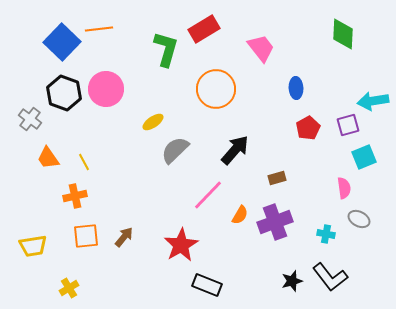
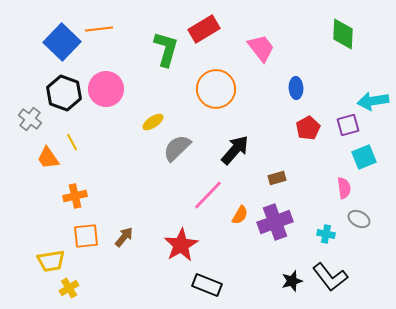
gray semicircle: moved 2 px right, 2 px up
yellow line: moved 12 px left, 20 px up
yellow trapezoid: moved 18 px right, 15 px down
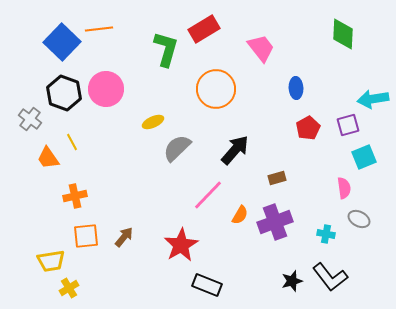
cyan arrow: moved 2 px up
yellow ellipse: rotated 10 degrees clockwise
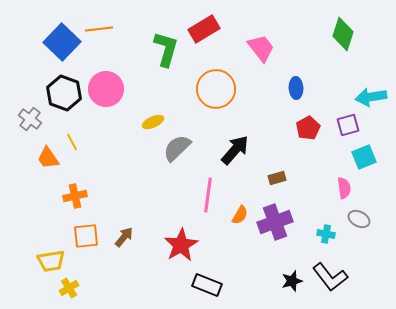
green diamond: rotated 16 degrees clockwise
cyan arrow: moved 2 px left, 2 px up
pink line: rotated 36 degrees counterclockwise
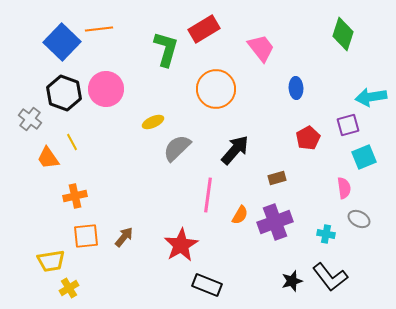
red pentagon: moved 10 px down
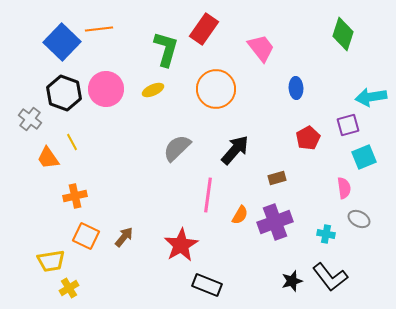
red rectangle: rotated 24 degrees counterclockwise
yellow ellipse: moved 32 px up
orange square: rotated 32 degrees clockwise
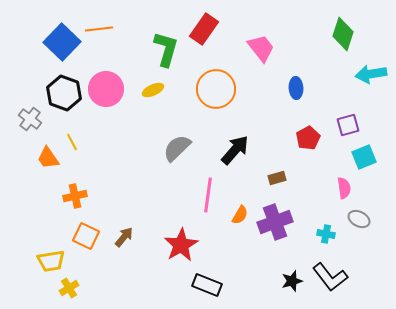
cyan arrow: moved 23 px up
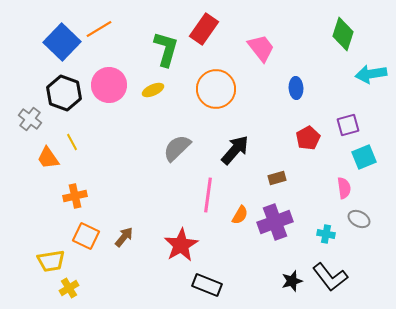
orange line: rotated 24 degrees counterclockwise
pink circle: moved 3 px right, 4 px up
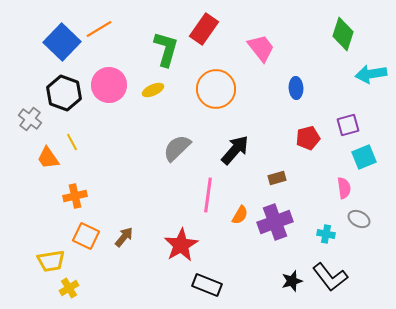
red pentagon: rotated 15 degrees clockwise
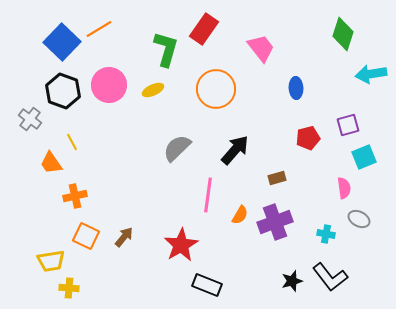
black hexagon: moved 1 px left, 2 px up
orange trapezoid: moved 3 px right, 5 px down
yellow cross: rotated 36 degrees clockwise
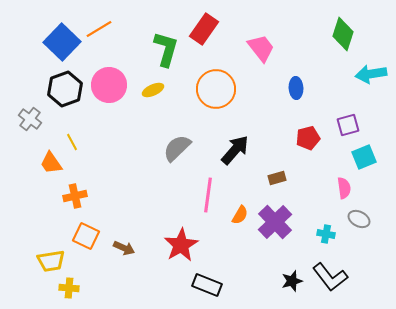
black hexagon: moved 2 px right, 2 px up; rotated 20 degrees clockwise
purple cross: rotated 24 degrees counterclockwise
brown arrow: moved 11 px down; rotated 75 degrees clockwise
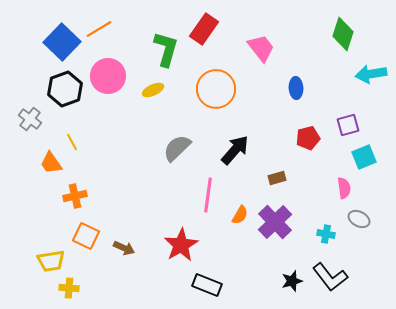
pink circle: moved 1 px left, 9 px up
